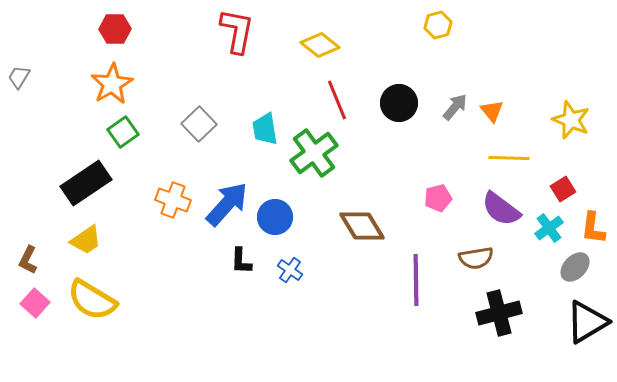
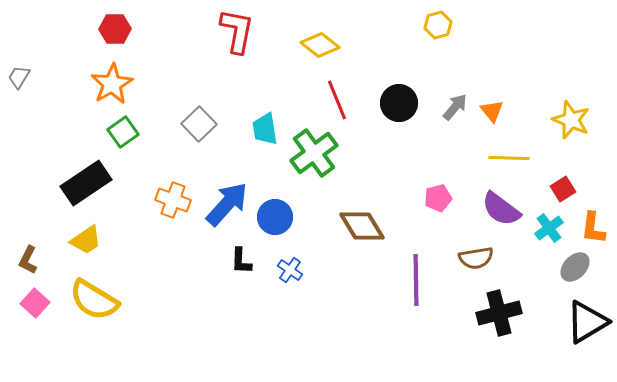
yellow semicircle: moved 2 px right
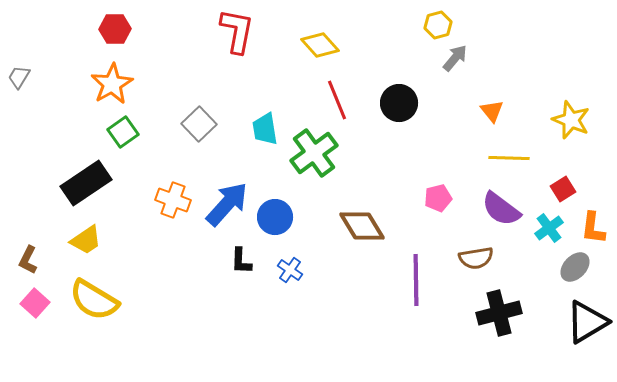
yellow diamond: rotated 9 degrees clockwise
gray arrow: moved 49 px up
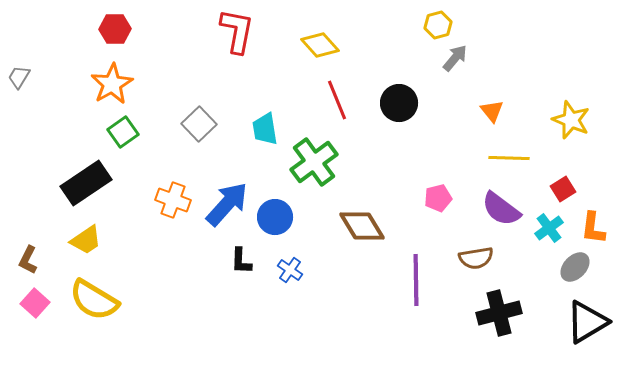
green cross: moved 9 px down
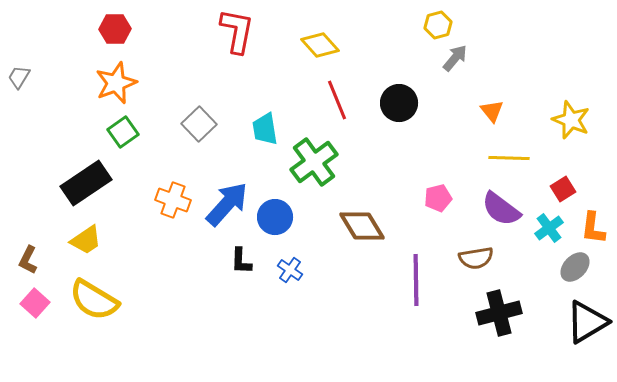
orange star: moved 4 px right, 1 px up; rotated 9 degrees clockwise
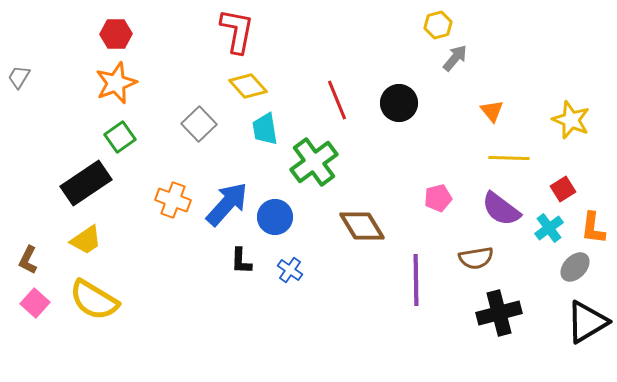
red hexagon: moved 1 px right, 5 px down
yellow diamond: moved 72 px left, 41 px down
green square: moved 3 px left, 5 px down
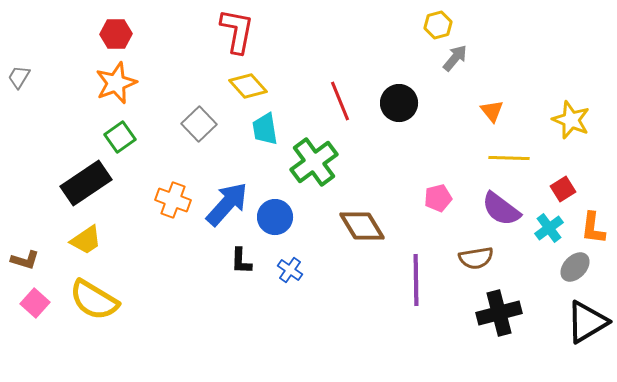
red line: moved 3 px right, 1 px down
brown L-shape: moved 3 px left; rotated 100 degrees counterclockwise
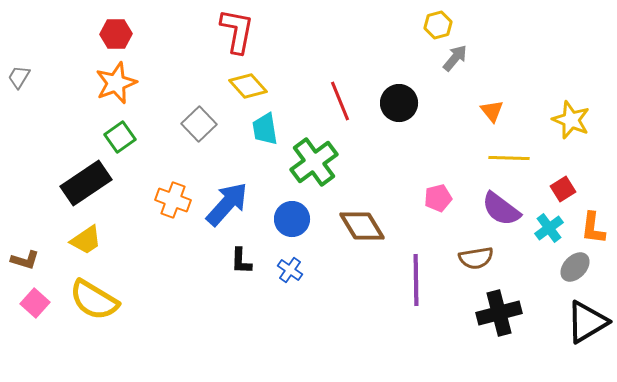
blue circle: moved 17 px right, 2 px down
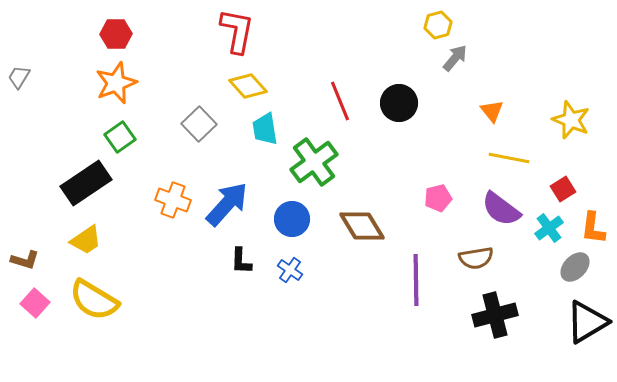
yellow line: rotated 9 degrees clockwise
black cross: moved 4 px left, 2 px down
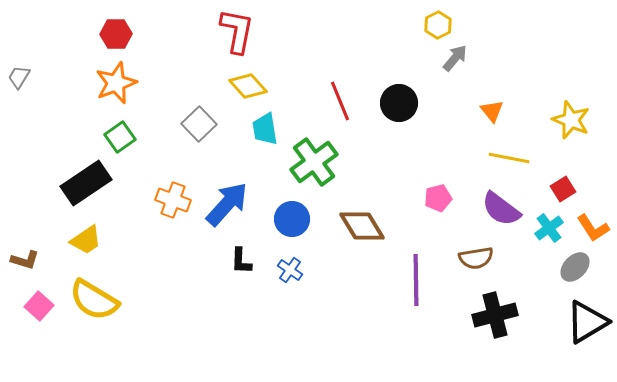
yellow hexagon: rotated 12 degrees counterclockwise
orange L-shape: rotated 40 degrees counterclockwise
pink square: moved 4 px right, 3 px down
